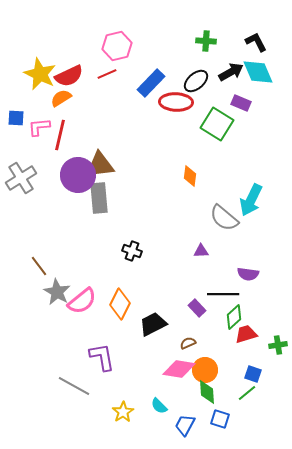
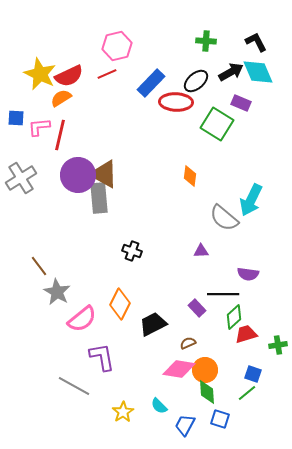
brown triangle at (100, 165): moved 4 px right, 9 px down; rotated 36 degrees clockwise
pink semicircle at (82, 301): moved 18 px down
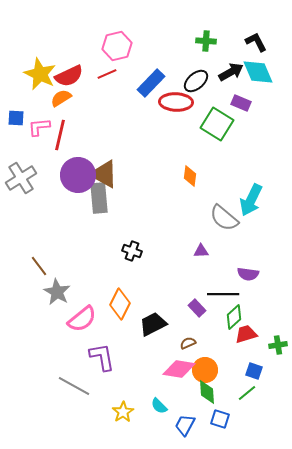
blue square at (253, 374): moved 1 px right, 3 px up
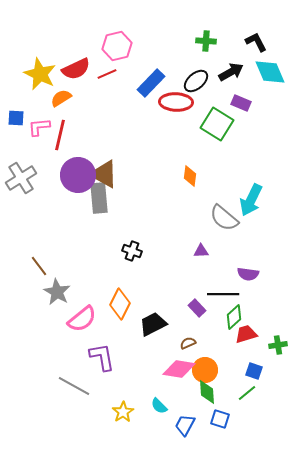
cyan diamond at (258, 72): moved 12 px right
red semicircle at (69, 76): moved 7 px right, 7 px up
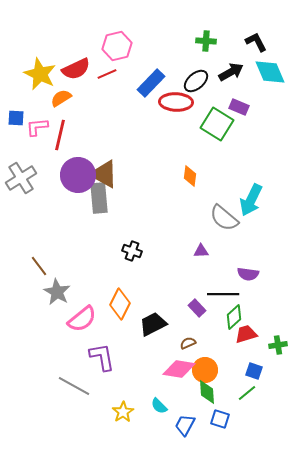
purple rectangle at (241, 103): moved 2 px left, 4 px down
pink L-shape at (39, 127): moved 2 px left
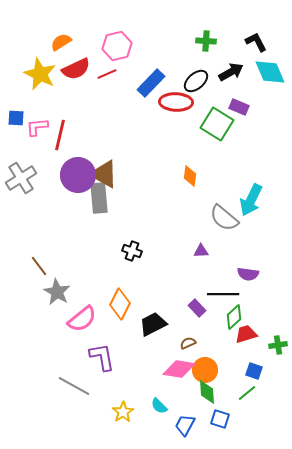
orange semicircle at (61, 98): moved 56 px up
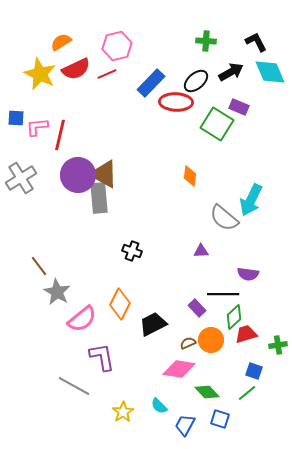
orange circle at (205, 370): moved 6 px right, 30 px up
green diamond at (207, 392): rotated 40 degrees counterclockwise
